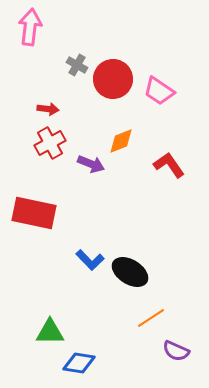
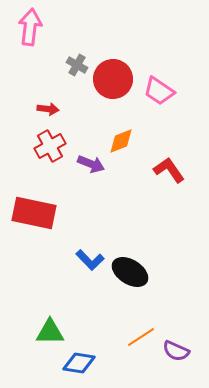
red cross: moved 3 px down
red L-shape: moved 5 px down
orange line: moved 10 px left, 19 px down
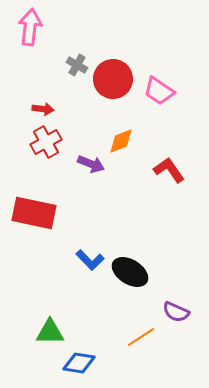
red arrow: moved 5 px left
red cross: moved 4 px left, 4 px up
purple semicircle: moved 39 px up
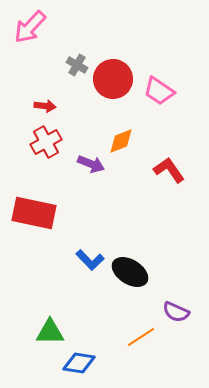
pink arrow: rotated 144 degrees counterclockwise
red arrow: moved 2 px right, 3 px up
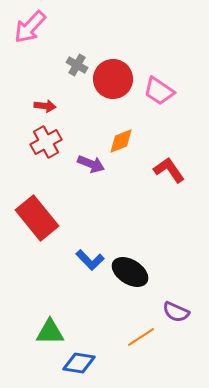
red rectangle: moved 3 px right, 5 px down; rotated 39 degrees clockwise
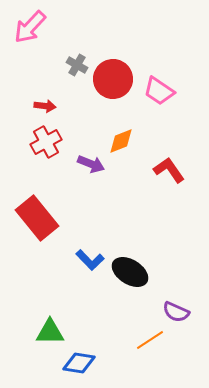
orange line: moved 9 px right, 3 px down
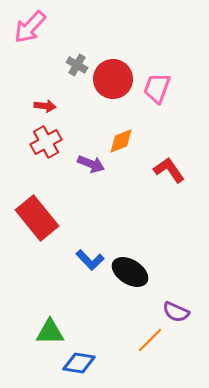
pink trapezoid: moved 2 px left, 3 px up; rotated 76 degrees clockwise
orange line: rotated 12 degrees counterclockwise
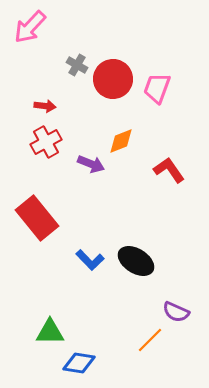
black ellipse: moved 6 px right, 11 px up
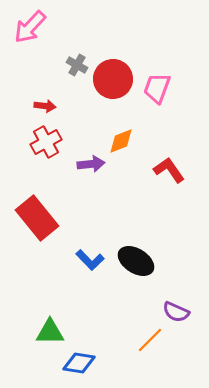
purple arrow: rotated 28 degrees counterclockwise
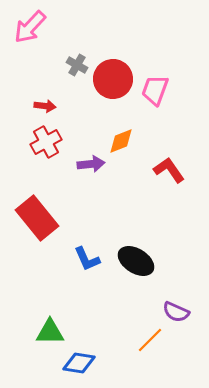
pink trapezoid: moved 2 px left, 2 px down
blue L-shape: moved 3 px left, 1 px up; rotated 20 degrees clockwise
